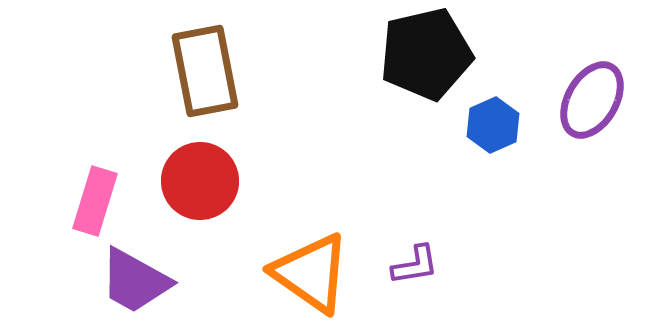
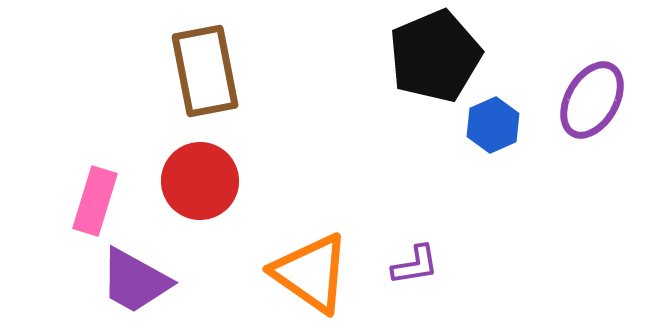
black pentagon: moved 9 px right, 2 px down; rotated 10 degrees counterclockwise
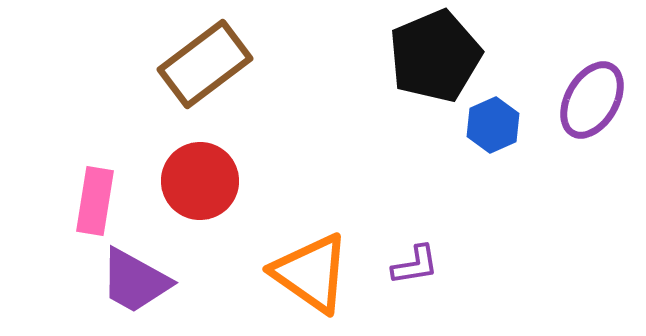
brown rectangle: moved 7 px up; rotated 64 degrees clockwise
pink rectangle: rotated 8 degrees counterclockwise
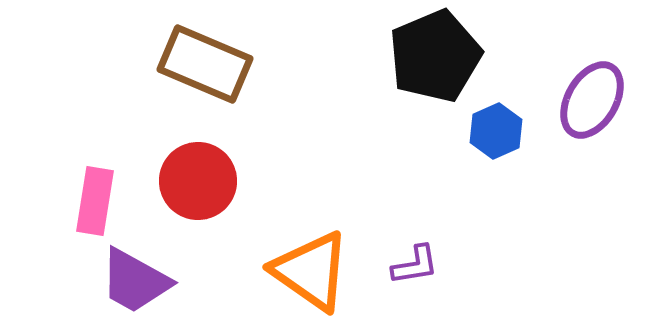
brown rectangle: rotated 60 degrees clockwise
blue hexagon: moved 3 px right, 6 px down
red circle: moved 2 px left
orange triangle: moved 2 px up
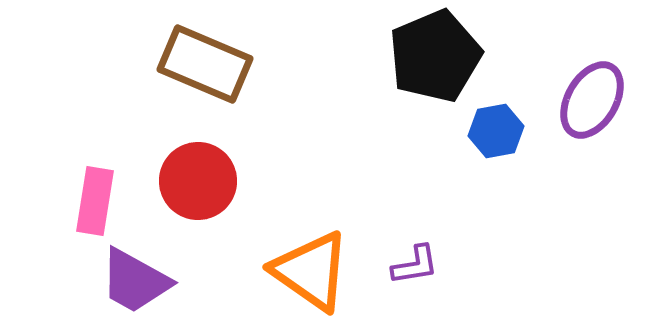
blue hexagon: rotated 14 degrees clockwise
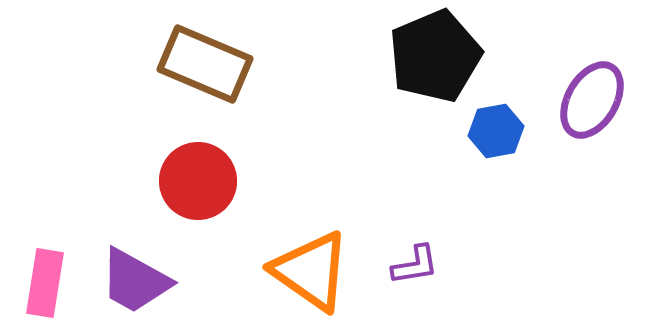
pink rectangle: moved 50 px left, 82 px down
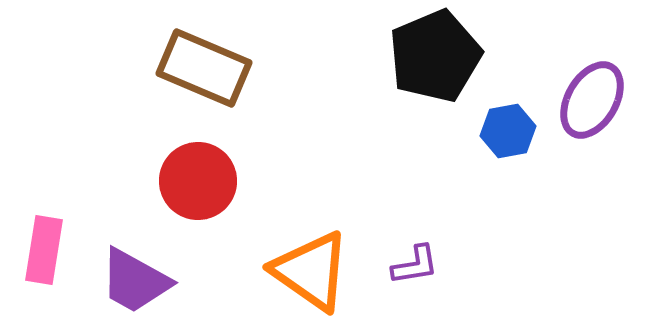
brown rectangle: moved 1 px left, 4 px down
blue hexagon: moved 12 px right
pink rectangle: moved 1 px left, 33 px up
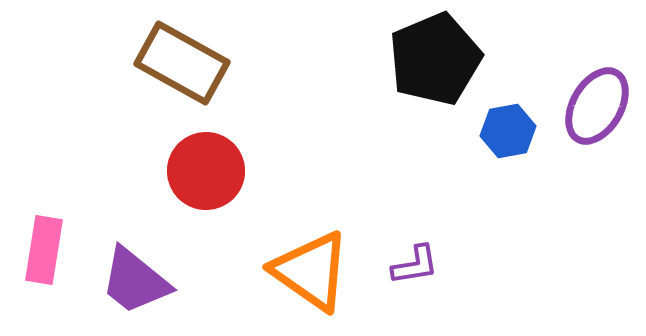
black pentagon: moved 3 px down
brown rectangle: moved 22 px left, 5 px up; rotated 6 degrees clockwise
purple ellipse: moved 5 px right, 6 px down
red circle: moved 8 px right, 10 px up
purple trapezoid: rotated 10 degrees clockwise
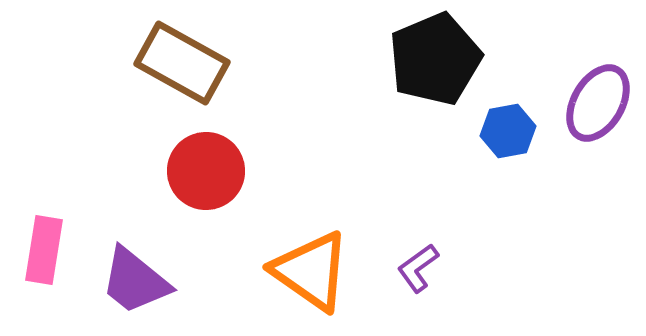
purple ellipse: moved 1 px right, 3 px up
purple L-shape: moved 3 px right, 3 px down; rotated 153 degrees clockwise
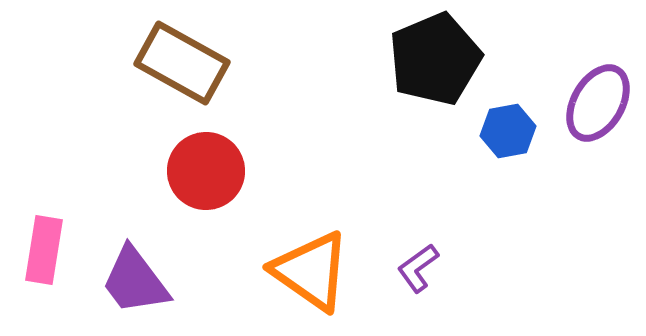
purple trapezoid: rotated 14 degrees clockwise
